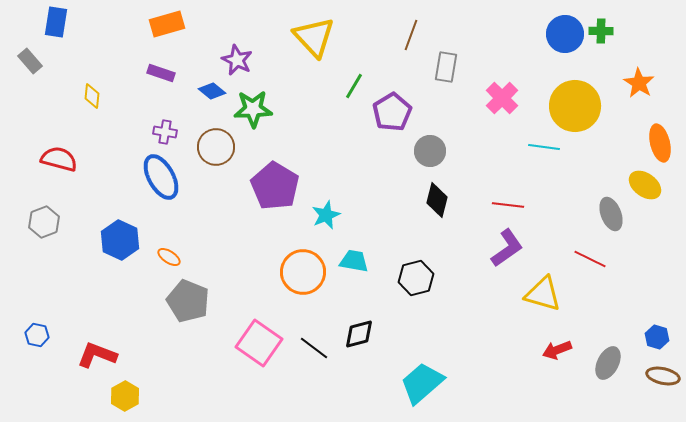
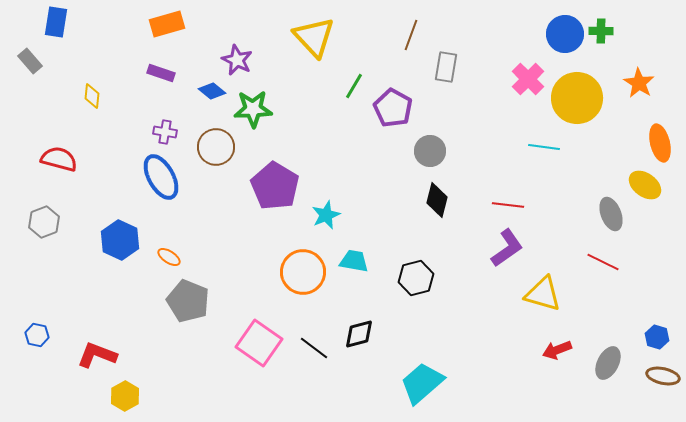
pink cross at (502, 98): moved 26 px right, 19 px up
yellow circle at (575, 106): moved 2 px right, 8 px up
purple pentagon at (392, 112): moved 1 px right, 4 px up; rotated 12 degrees counterclockwise
red line at (590, 259): moved 13 px right, 3 px down
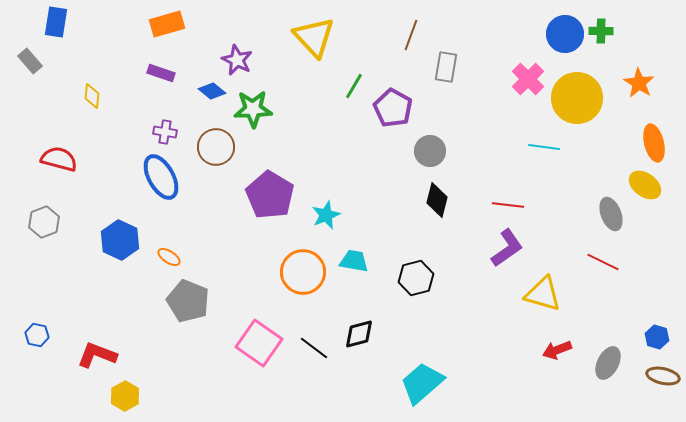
orange ellipse at (660, 143): moved 6 px left
purple pentagon at (275, 186): moved 5 px left, 9 px down
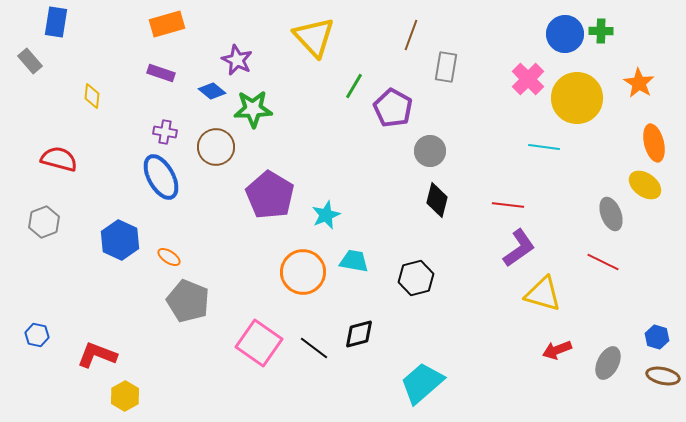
purple L-shape at (507, 248): moved 12 px right
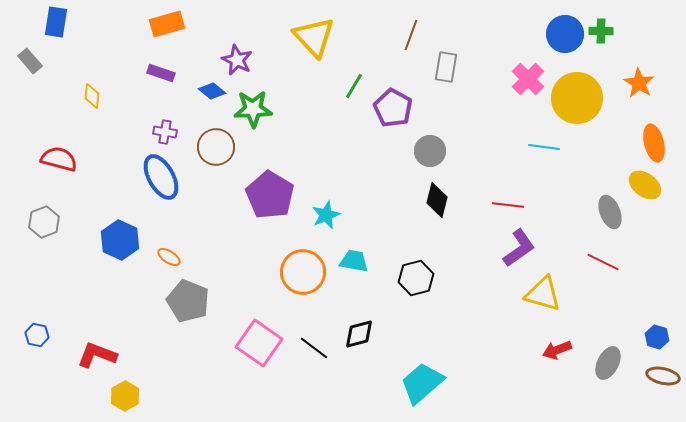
gray ellipse at (611, 214): moved 1 px left, 2 px up
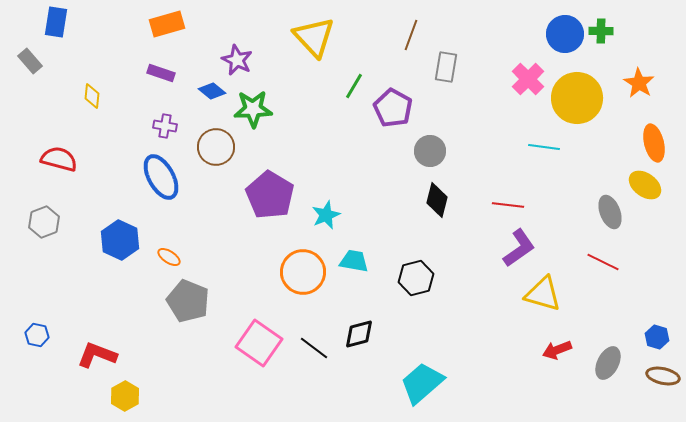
purple cross at (165, 132): moved 6 px up
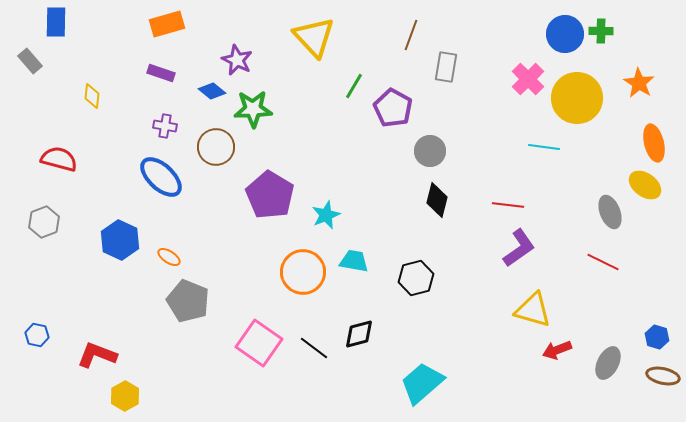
blue rectangle at (56, 22): rotated 8 degrees counterclockwise
blue ellipse at (161, 177): rotated 18 degrees counterclockwise
yellow triangle at (543, 294): moved 10 px left, 16 px down
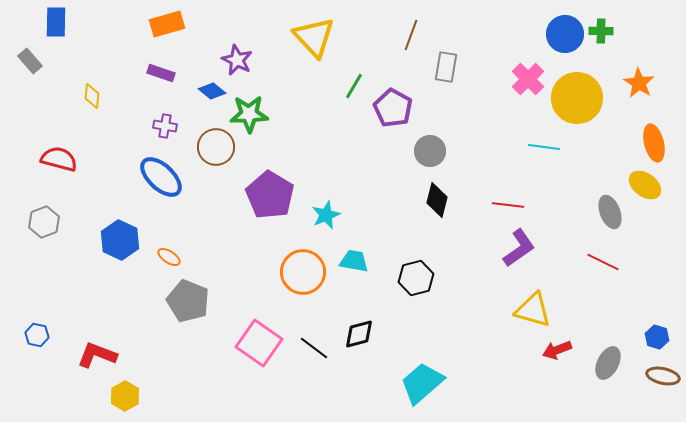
green star at (253, 109): moved 4 px left, 5 px down
